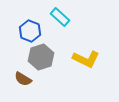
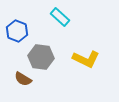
blue hexagon: moved 13 px left
gray hexagon: rotated 25 degrees clockwise
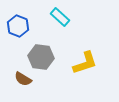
blue hexagon: moved 1 px right, 5 px up
yellow L-shape: moved 1 px left, 4 px down; rotated 44 degrees counterclockwise
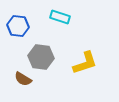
cyan rectangle: rotated 24 degrees counterclockwise
blue hexagon: rotated 15 degrees counterclockwise
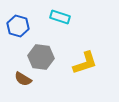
blue hexagon: rotated 10 degrees clockwise
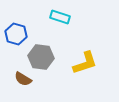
blue hexagon: moved 2 px left, 8 px down
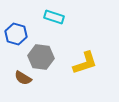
cyan rectangle: moved 6 px left
brown semicircle: moved 1 px up
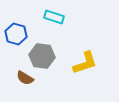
gray hexagon: moved 1 px right, 1 px up
brown semicircle: moved 2 px right
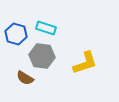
cyan rectangle: moved 8 px left, 11 px down
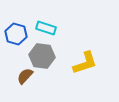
brown semicircle: moved 2 px up; rotated 102 degrees clockwise
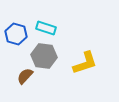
gray hexagon: moved 2 px right
